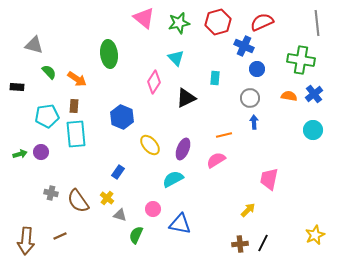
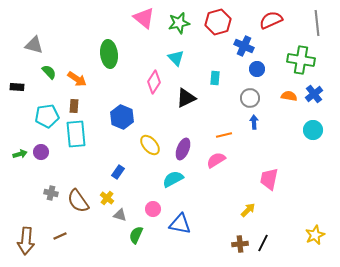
red semicircle at (262, 22): moved 9 px right, 2 px up
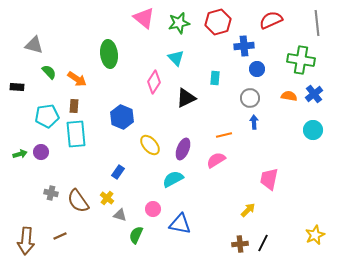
blue cross at (244, 46): rotated 30 degrees counterclockwise
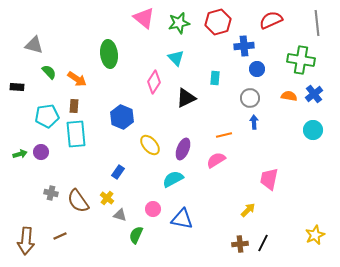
blue triangle at (180, 224): moved 2 px right, 5 px up
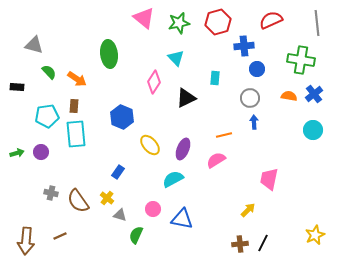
green arrow at (20, 154): moved 3 px left, 1 px up
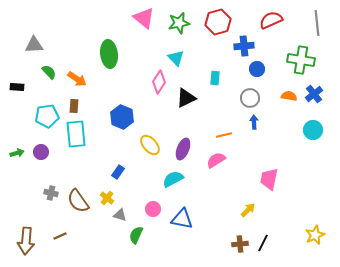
gray triangle at (34, 45): rotated 18 degrees counterclockwise
pink diamond at (154, 82): moved 5 px right
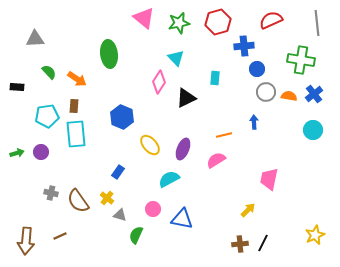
gray triangle at (34, 45): moved 1 px right, 6 px up
gray circle at (250, 98): moved 16 px right, 6 px up
cyan semicircle at (173, 179): moved 4 px left
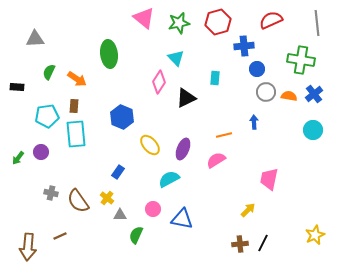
green semicircle at (49, 72): rotated 112 degrees counterclockwise
green arrow at (17, 153): moved 1 px right, 5 px down; rotated 144 degrees clockwise
gray triangle at (120, 215): rotated 16 degrees counterclockwise
brown arrow at (26, 241): moved 2 px right, 6 px down
